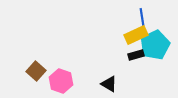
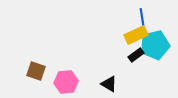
cyan pentagon: rotated 12 degrees clockwise
black rectangle: rotated 21 degrees counterclockwise
brown square: rotated 24 degrees counterclockwise
pink hexagon: moved 5 px right, 1 px down; rotated 25 degrees counterclockwise
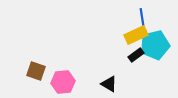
pink hexagon: moved 3 px left
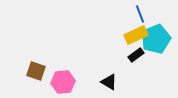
blue line: moved 2 px left, 3 px up; rotated 12 degrees counterclockwise
cyan pentagon: moved 1 px right, 6 px up; rotated 8 degrees counterclockwise
black triangle: moved 2 px up
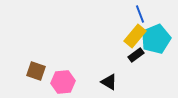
yellow rectangle: moved 1 px left, 1 px down; rotated 25 degrees counterclockwise
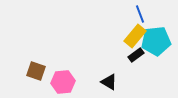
cyan pentagon: moved 2 px down; rotated 16 degrees clockwise
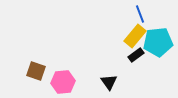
cyan pentagon: moved 2 px right, 1 px down
black triangle: rotated 24 degrees clockwise
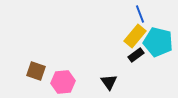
cyan pentagon: rotated 20 degrees clockwise
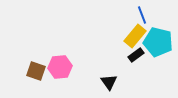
blue line: moved 2 px right, 1 px down
pink hexagon: moved 3 px left, 15 px up
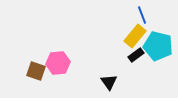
cyan pentagon: moved 4 px down
pink hexagon: moved 2 px left, 4 px up
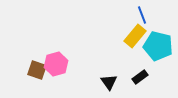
black rectangle: moved 4 px right, 22 px down
pink hexagon: moved 2 px left, 1 px down; rotated 10 degrees counterclockwise
brown square: moved 1 px right, 1 px up
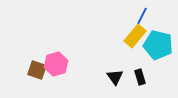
blue line: moved 1 px down; rotated 48 degrees clockwise
cyan pentagon: moved 1 px up
black rectangle: rotated 70 degrees counterclockwise
black triangle: moved 6 px right, 5 px up
